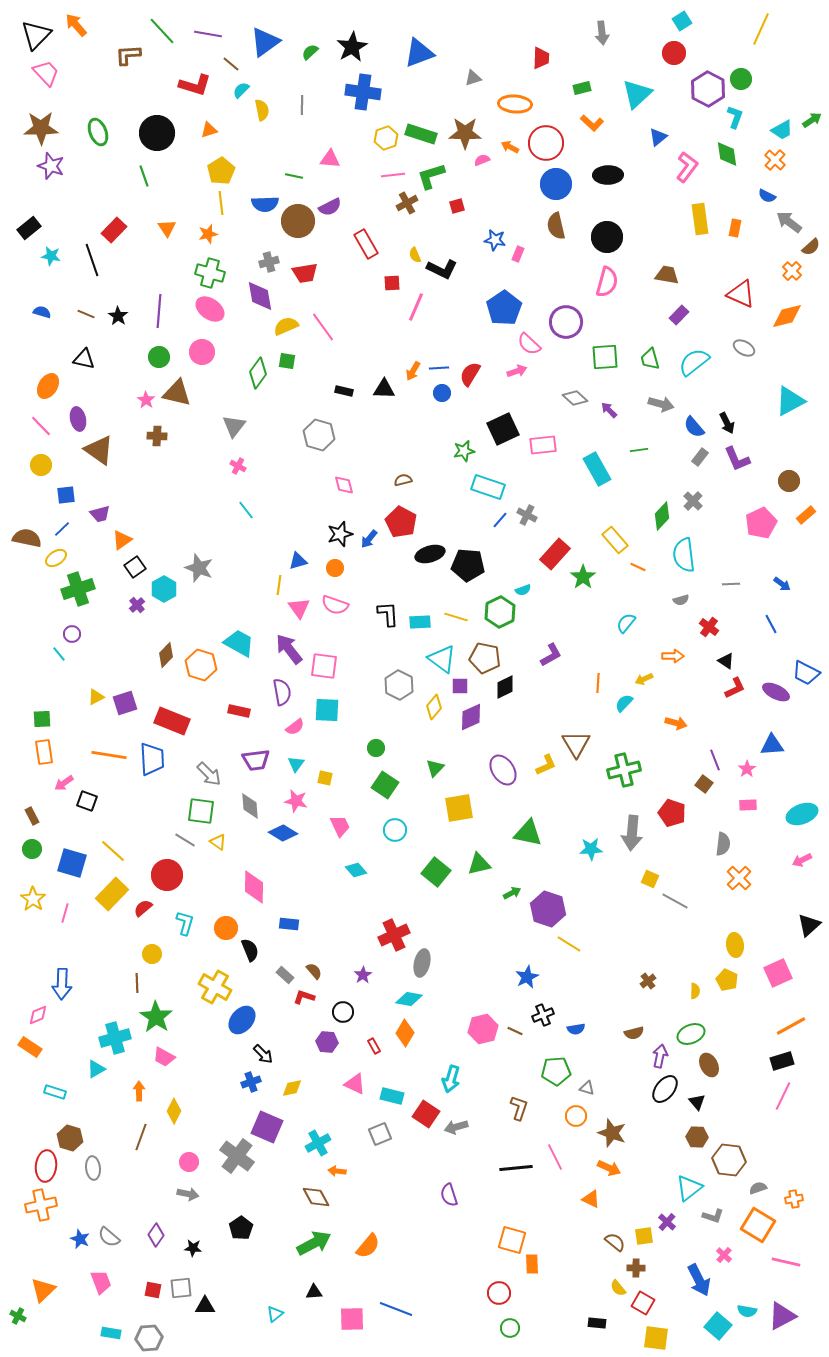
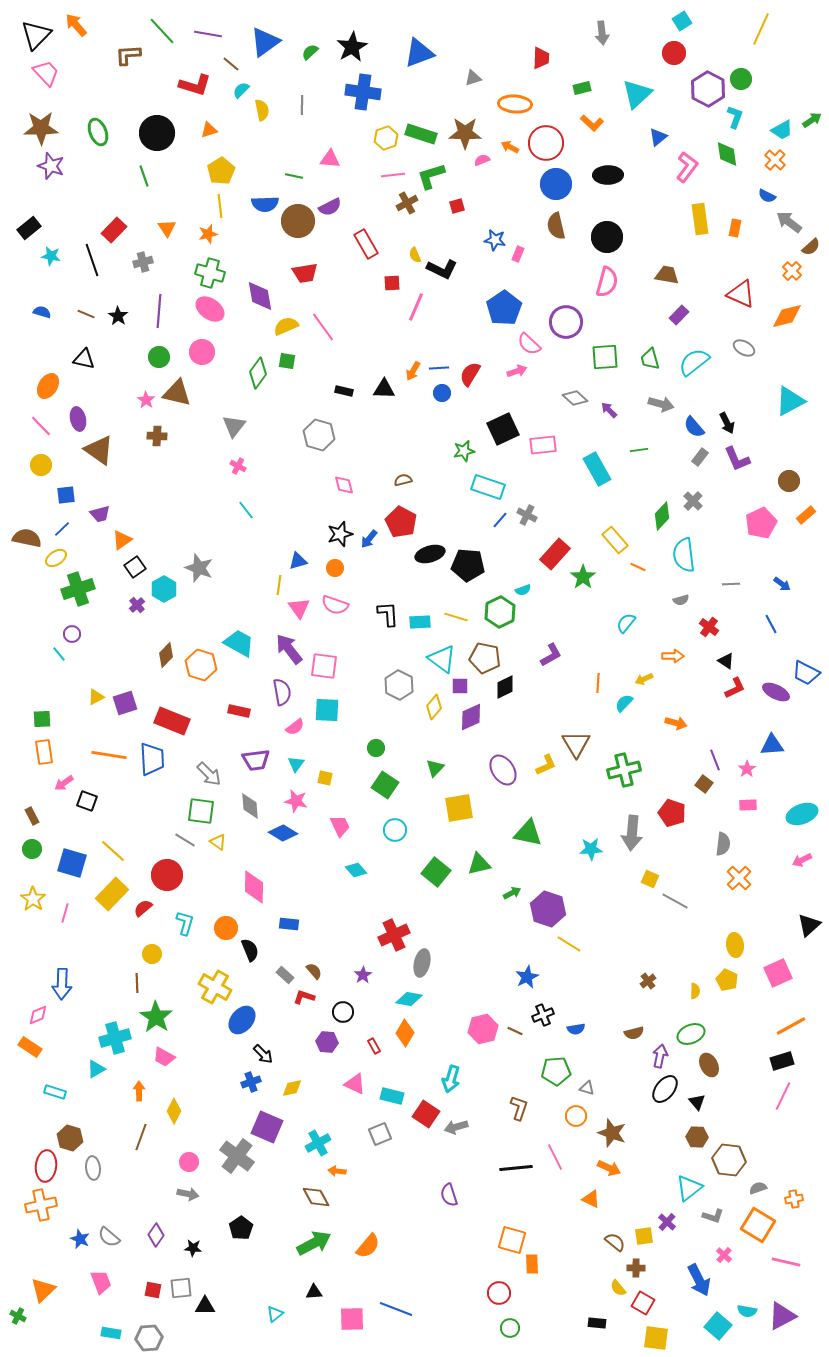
yellow line at (221, 203): moved 1 px left, 3 px down
gray cross at (269, 262): moved 126 px left
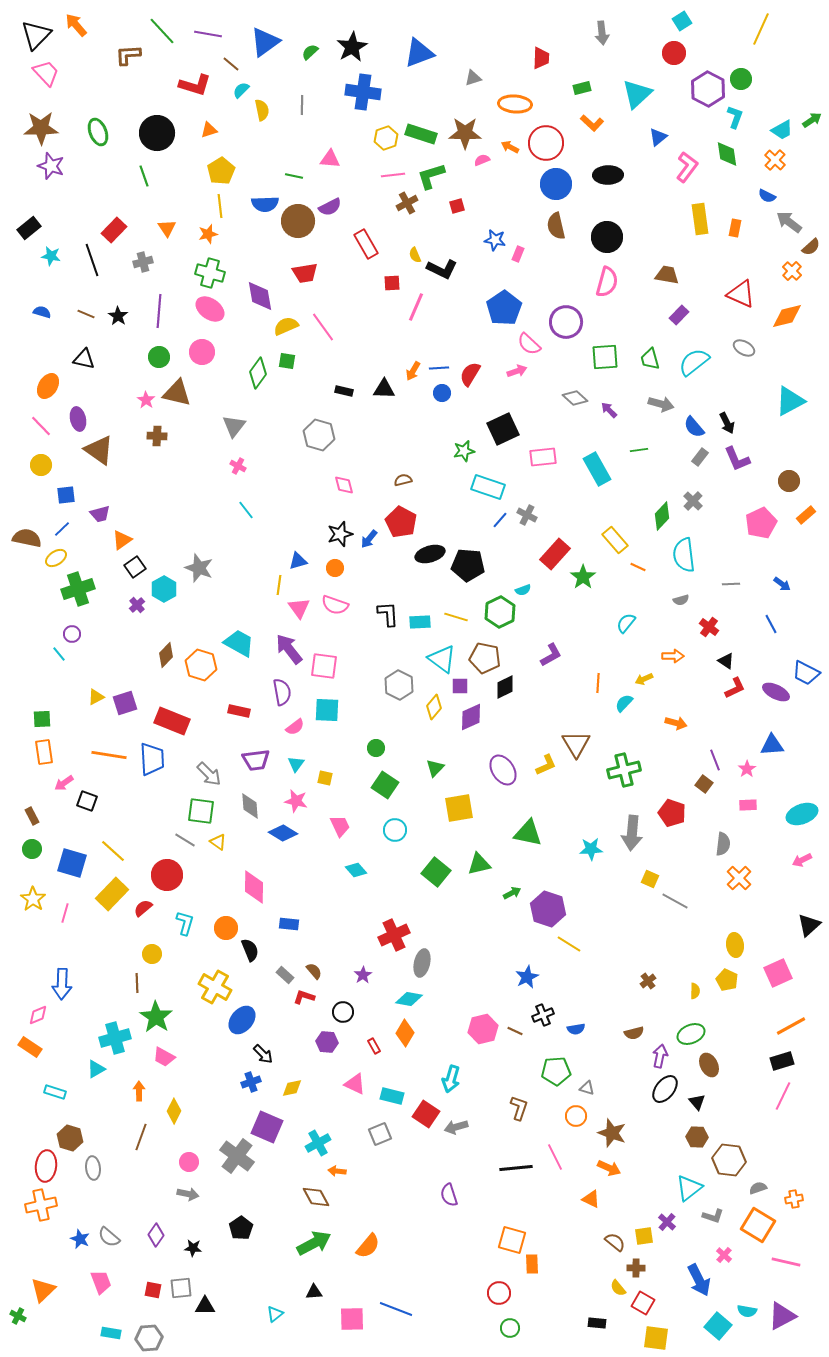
pink rectangle at (543, 445): moved 12 px down
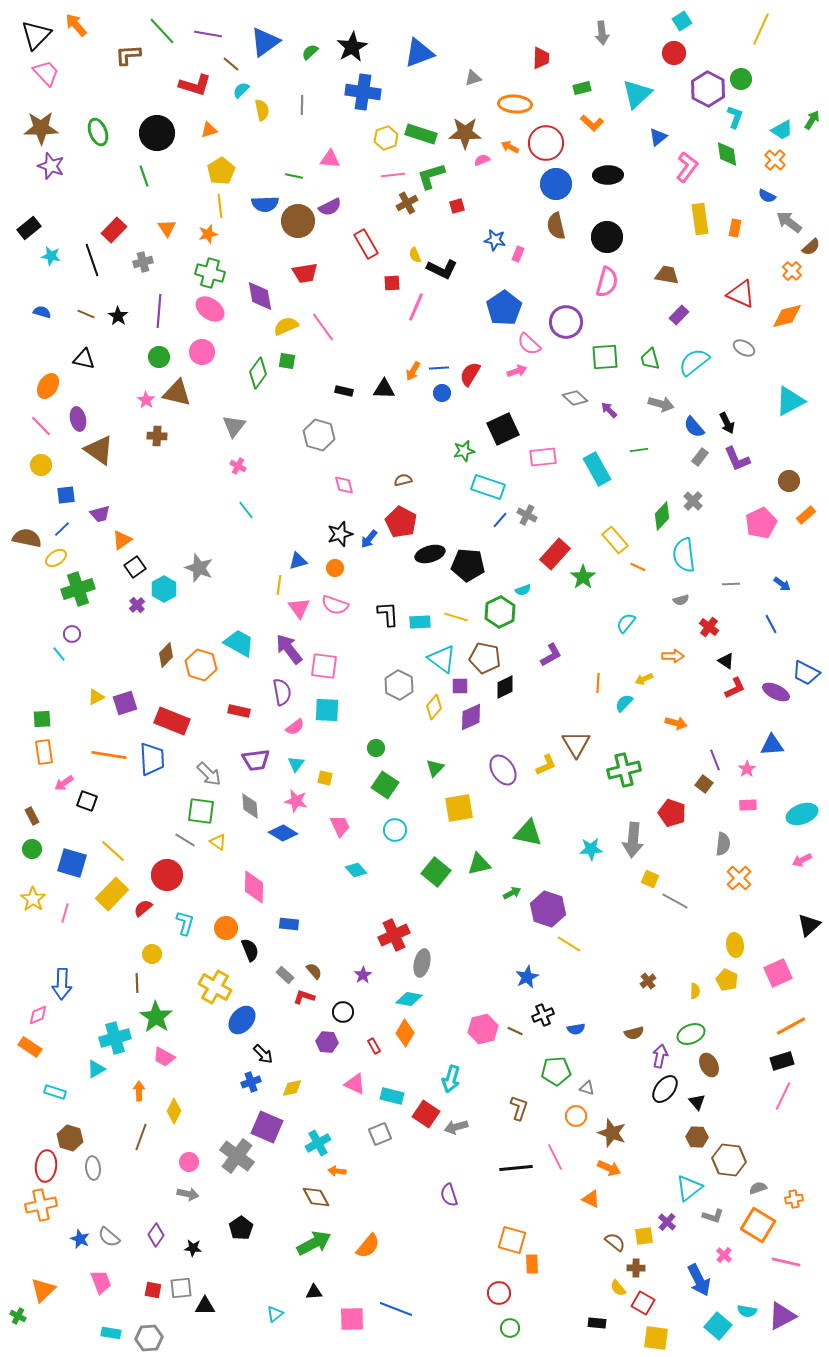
green arrow at (812, 120): rotated 24 degrees counterclockwise
gray arrow at (632, 833): moved 1 px right, 7 px down
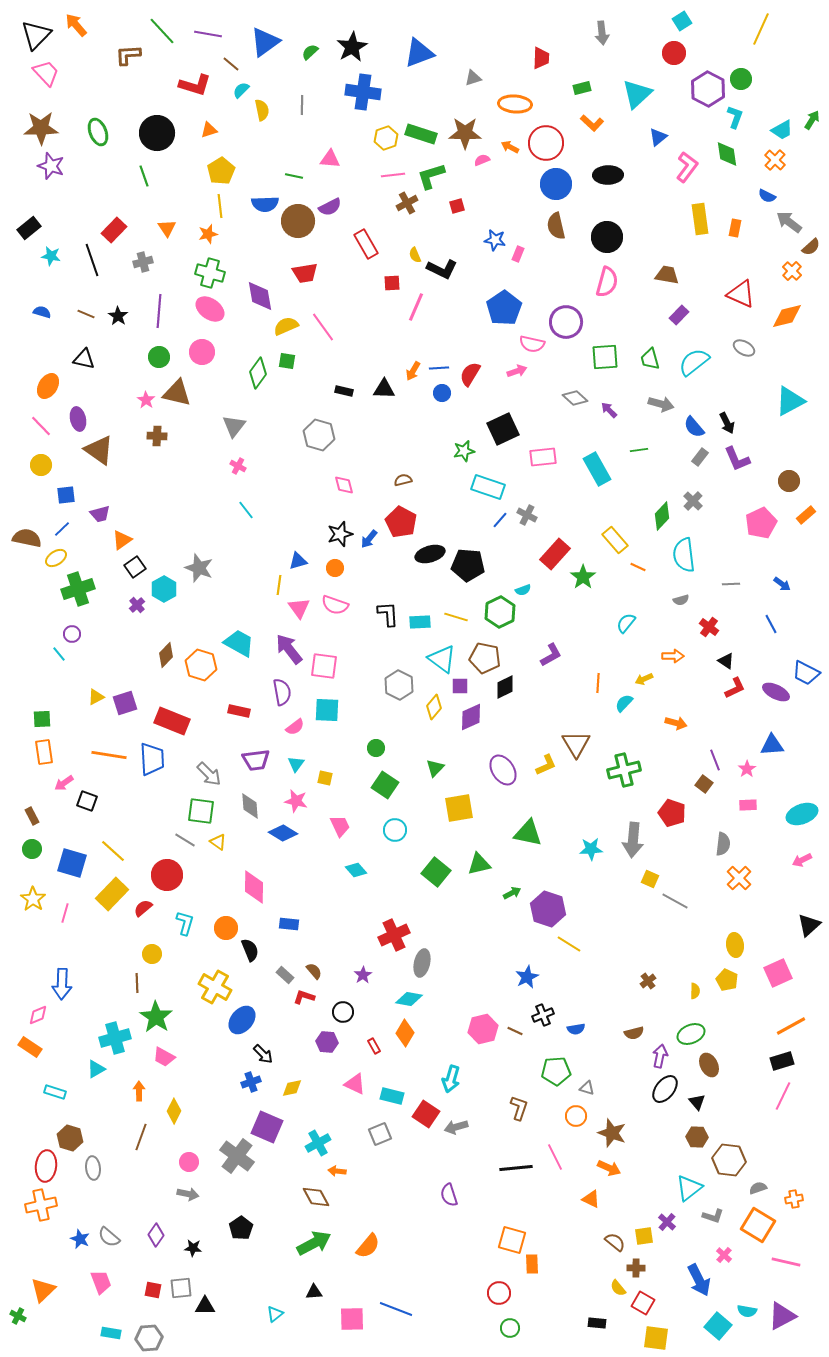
pink semicircle at (529, 344): moved 3 px right; rotated 30 degrees counterclockwise
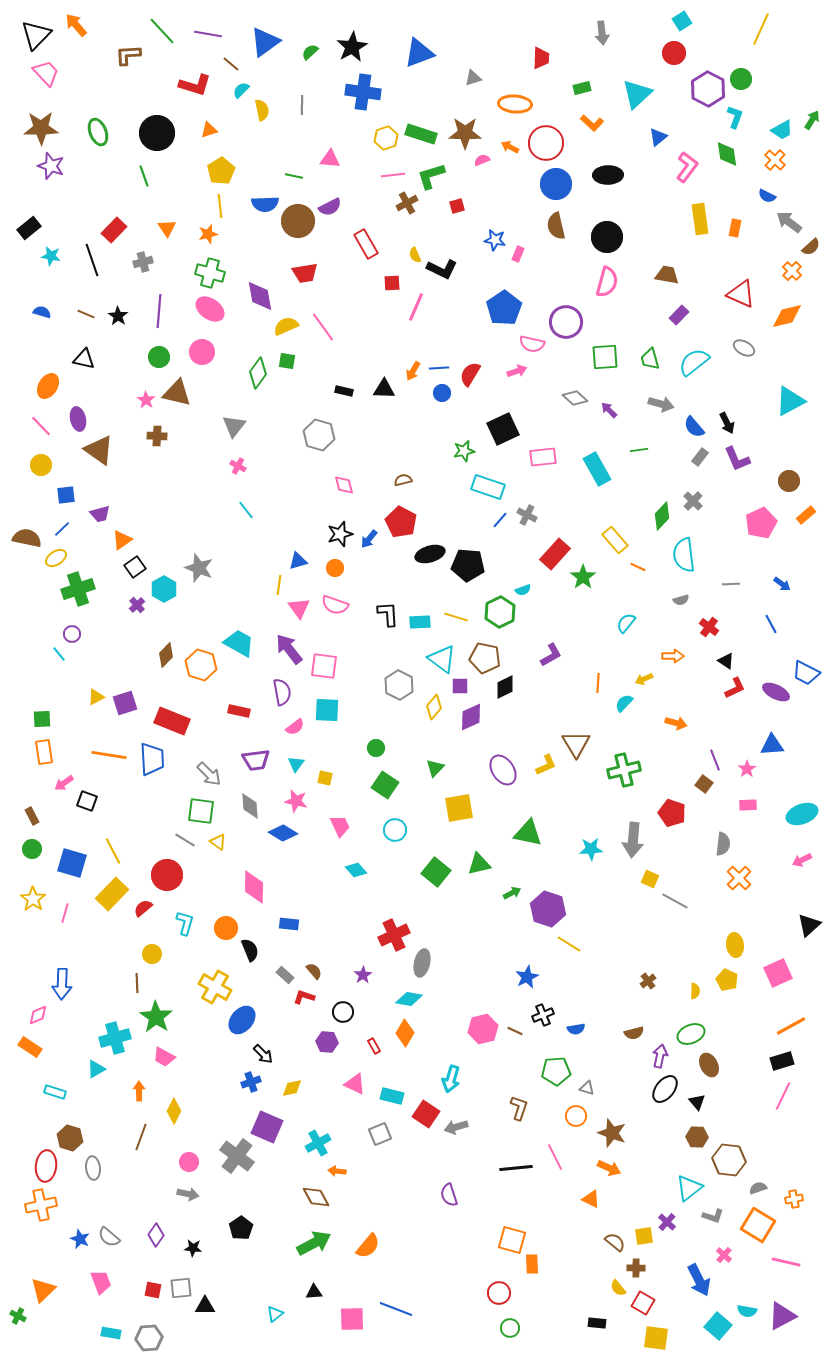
yellow line at (113, 851): rotated 20 degrees clockwise
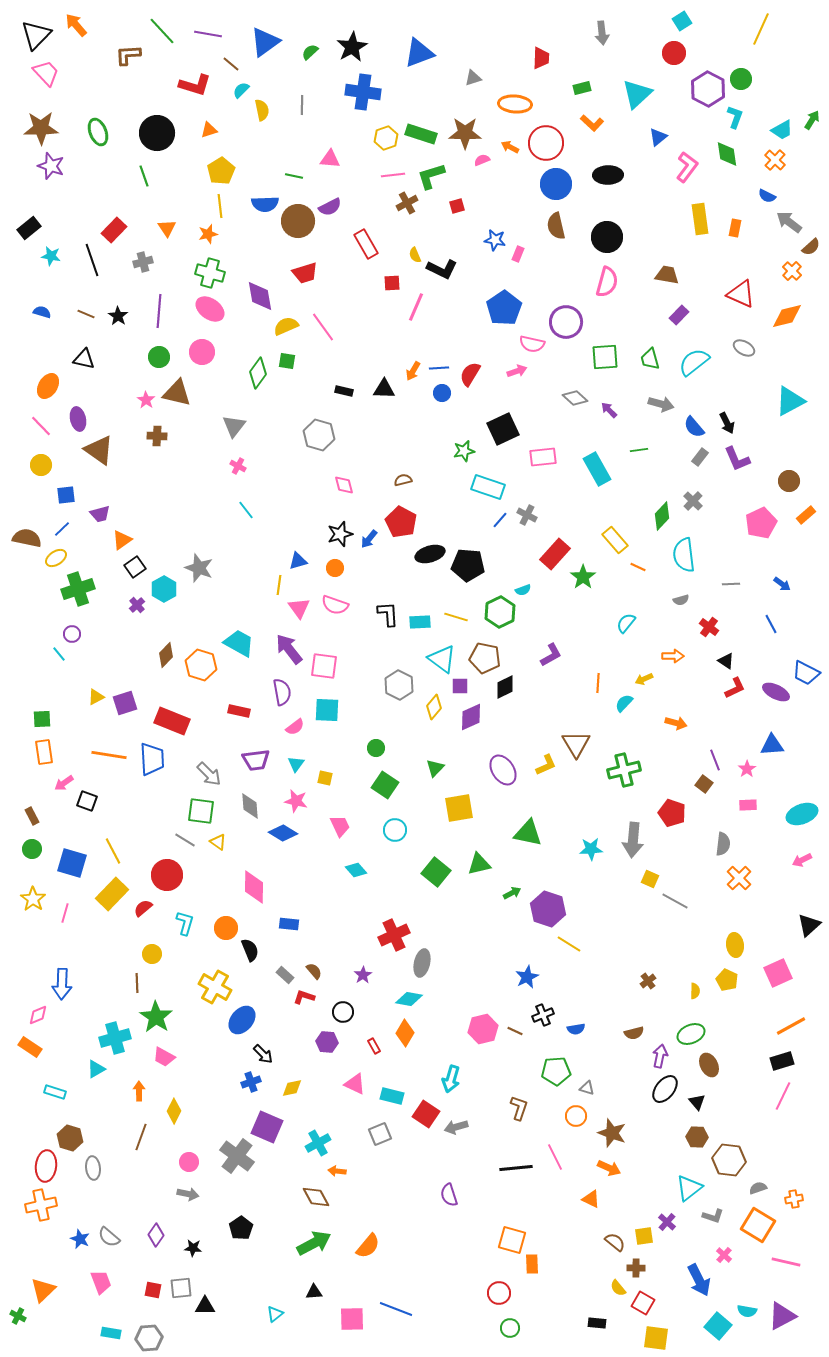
red trapezoid at (305, 273): rotated 8 degrees counterclockwise
